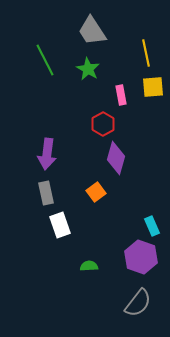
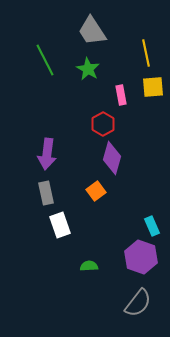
purple diamond: moved 4 px left
orange square: moved 1 px up
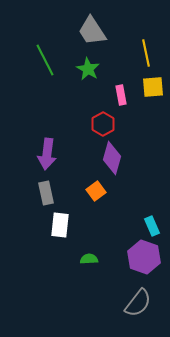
white rectangle: rotated 25 degrees clockwise
purple hexagon: moved 3 px right
green semicircle: moved 7 px up
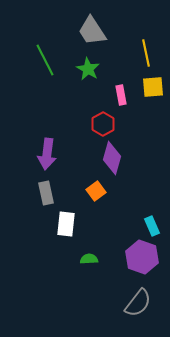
white rectangle: moved 6 px right, 1 px up
purple hexagon: moved 2 px left
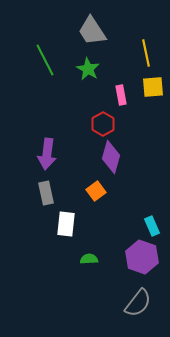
purple diamond: moved 1 px left, 1 px up
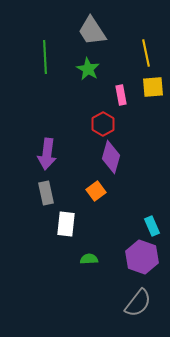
green line: moved 3 px up; rotated 24 degrees clockwise
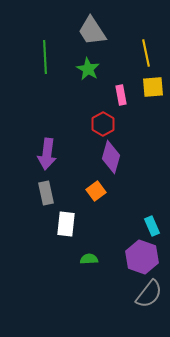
gray semicircle: moved 11 px right, 9 px up
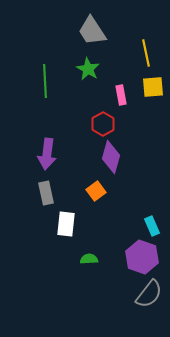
green line: moved 24 px down
